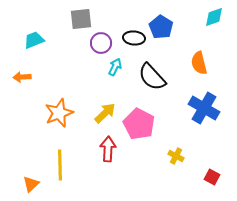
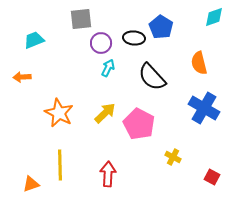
cyan arrow: moved 7 px left, 1 px down
orange star: rotated 24 degrees counterclockwise
red arrow: moved 25 px down
yellow cross: moved 3 px left, 1 px down
orange triangle: rotated 24 degrees clockwise
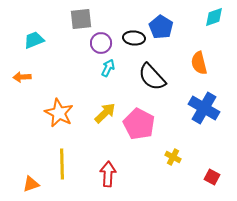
yellow line: moved 2 px right, 1 px up
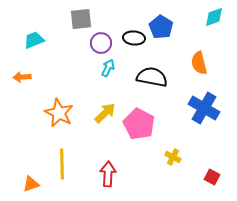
black semicircle: rotated 144 degrees clockwise
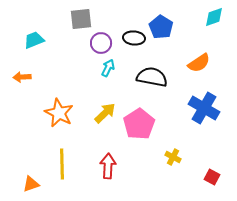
orange semicircle: rotated 110 degrees counterclockwise
pink pentagon: rotated 12 degrees clockwise
red arrow: moved 8 px up
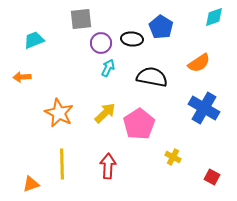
black ellipse: moved 2 px left, 1 px down
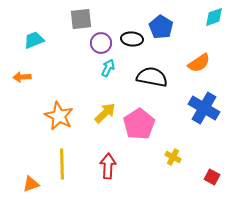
orange star: moved 3 px down
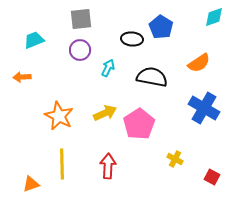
purple circle: moved 21 px left, 7 px down
yellow arrow: rotated 20 degrees clockwise
yellow cross: moved 2 px right, 2 px down
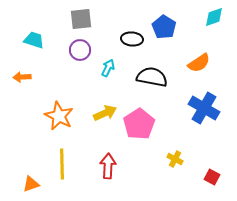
blue pentagon: moved 3 px right
cyan trapezoid: rotated 40 degrees clockwise
